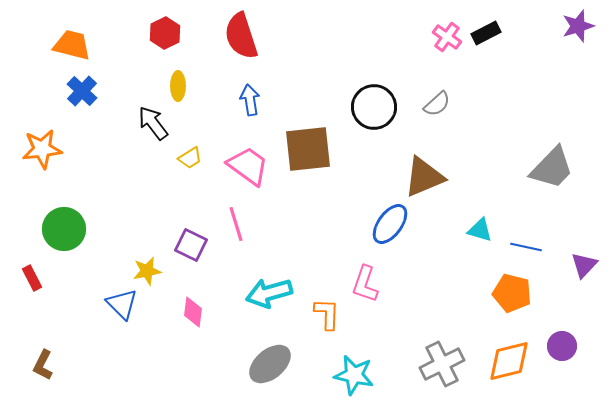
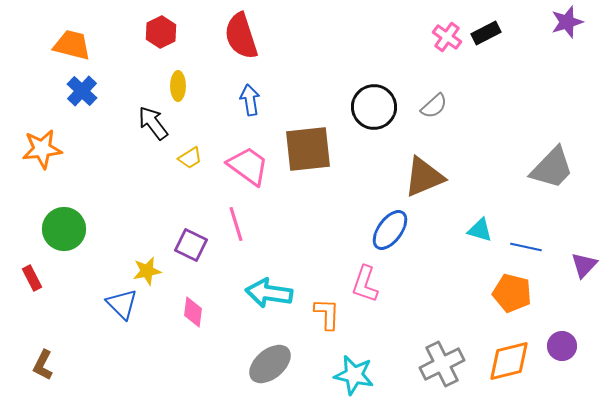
purple star: moved 11 px left, 4 px up
red hexagon: moved 4 px left, 1 px up
gray semicircle: moved 3 px left, 2 px down
blue ellipse: moved 6 px down
cyan arrow: rotated 24 degrees clockwise
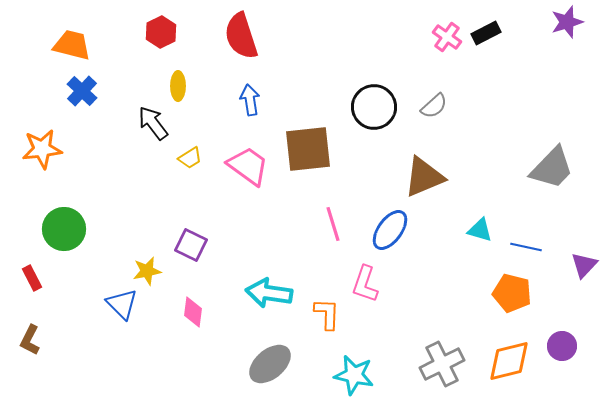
pink line: moved 97 px right
brown L-shape: moved 13 px left, 25 px up
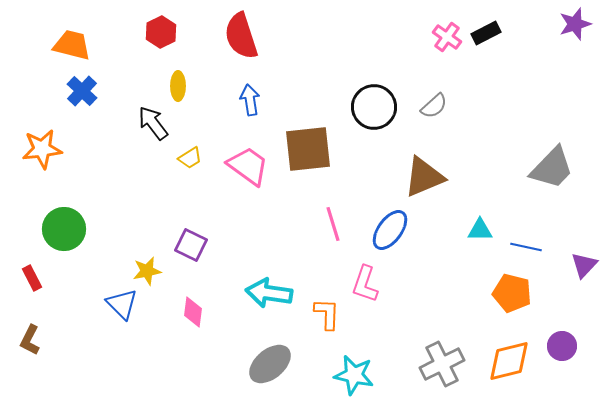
purple star: moved 8 px right, 2 px down
cyan triangle: rotated 16 degrees counterclockwise
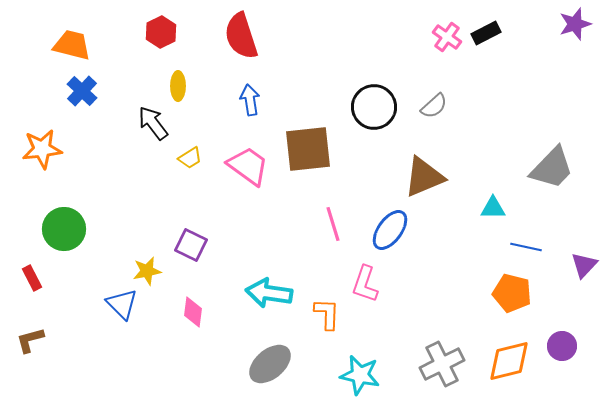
cyan triangle: moved 13 px right, 22 px up
brown L-shape: rotated 48 degrees clockwise
cyan star: moved 6 px right
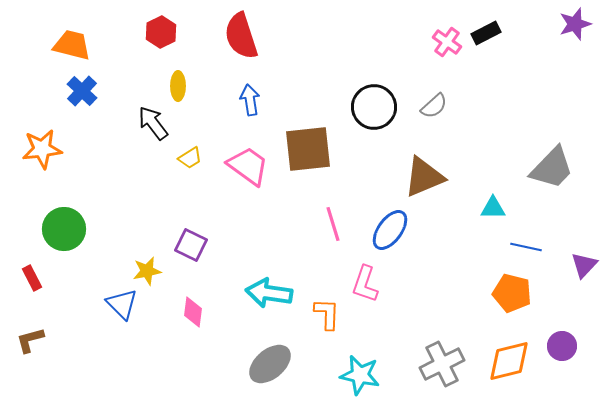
pink cross: moved 5 px down
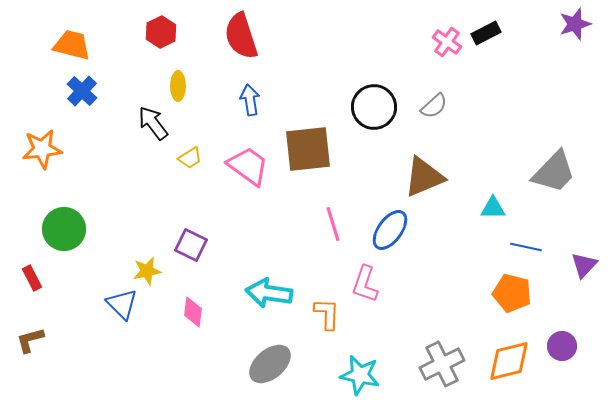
gray trapezoid: moved 2 px right, 4 px down
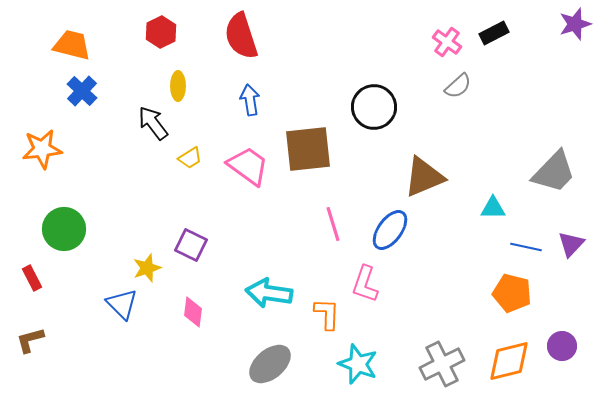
black rectangle: moved 8 px right
gray semicircle: moved 24 px right, 20 px up
purple triangle: moved 13 px left, 21 px up
yellow star: moved 3 px up; rotated 8 degrees counterclockwise
cyan star: moved 2 px left, 11 px up; rotated 9 degrees clockwise
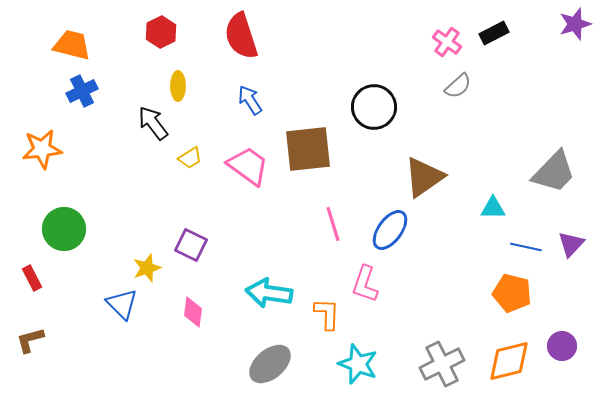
blue cross: rotated 20 degrees clockwise
blue arrow: rotated 24 degrees counterclockwise
brown triangle: rotated 12 degrees counterclockwise
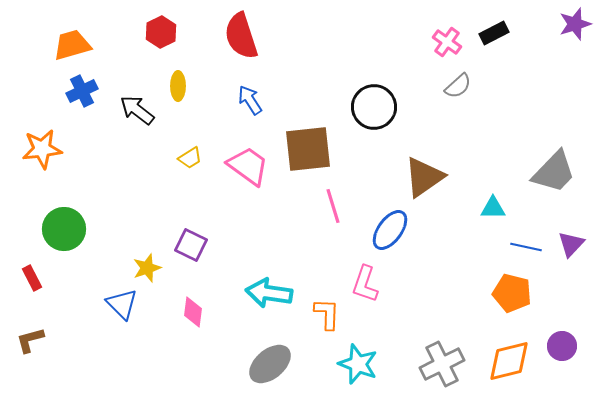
orange trapezoid: rotated 30 degrees counterclockwise
black arrow: moved 16 px left, 13 px up; rotated 15 degrees counterclockwise
pink line: moved 18 px up
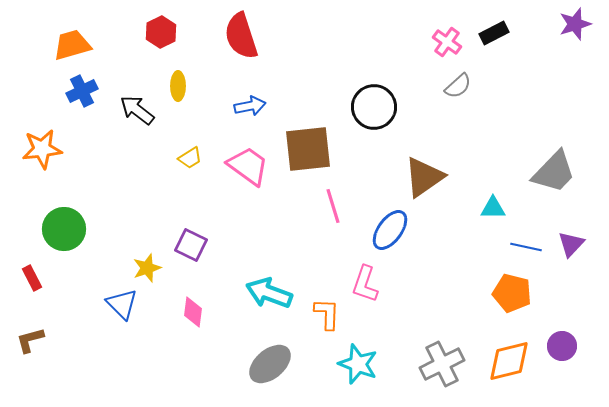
blue arrow: moved 6 px down; rotated 112 degrees clockwise
cyan arrow: rotated 12 degrees clockwise
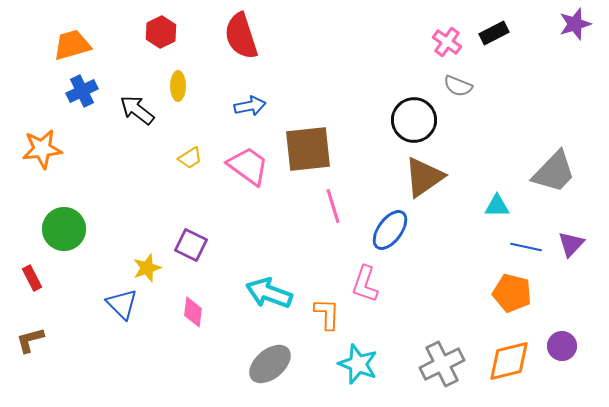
gray semicircle: rotated 64 degrees clockwise
black circle: moved 40 px right, 13 px down
cyan triangle: moved 4 px right, 2 px up
